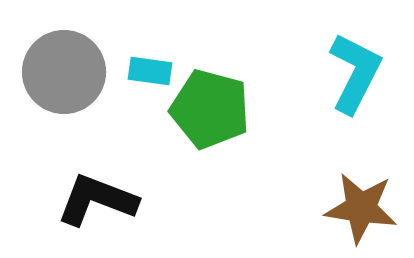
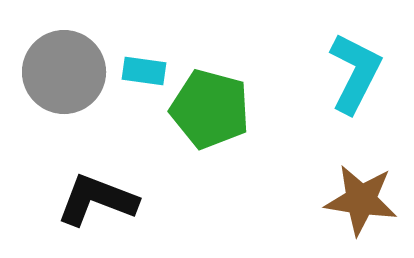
cyan rectangle: moved 6 px left
brown star: moved 8 px up
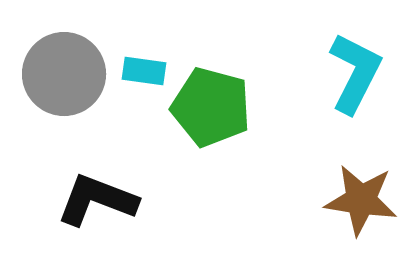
gray circle: moved 2 px down
green pentagon: moved 1 px right, 2 px up
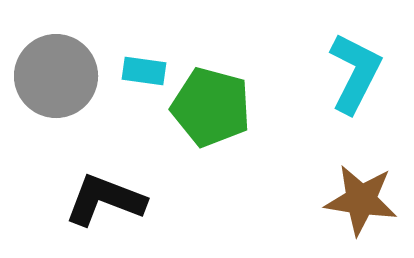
gray circle: moved 8 px left, 2 px down
black L-shape: moved 8 px right
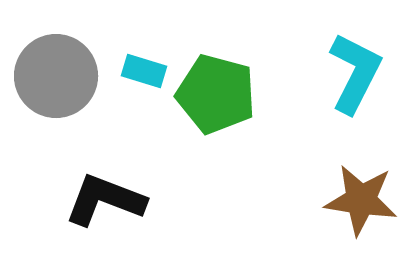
cyan rectangle: rotated 9 degrees clockwise
green pentagon: moved 5 px right, 13 px up
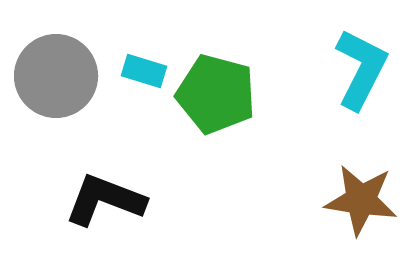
cyan L-shape: moved 6 px right, 4 px up
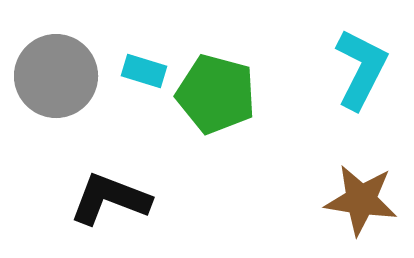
black L-shape: moved 5 px right, 1 px up
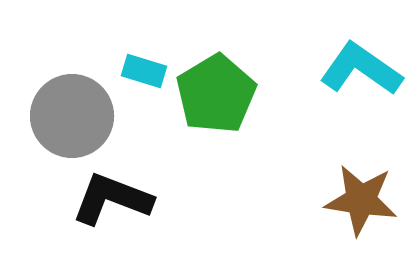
cyan L-shape: rotated 82 degrees counterclockwise
gray circle: moved 16 px right, 40 px down
green pentagon: rotated 26 degrees clockwise
black L-shape: moved 2 px right
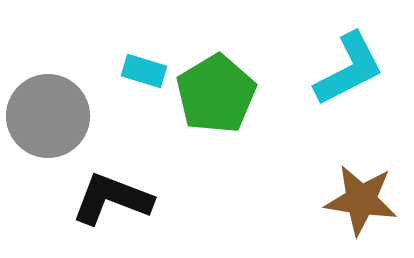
cyan L-shape: moved 12 px left; rotated 118 degrees clockwise
gray circle: moved 24 px left
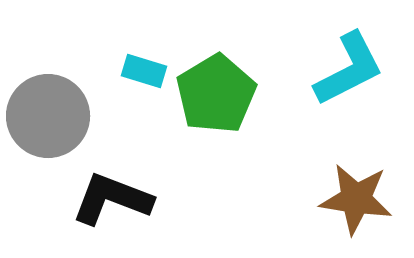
brown star: moved 5 px left, 1 px up
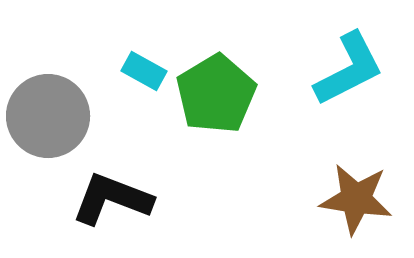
cyan rectangle: rotated 12 degrees clockwise
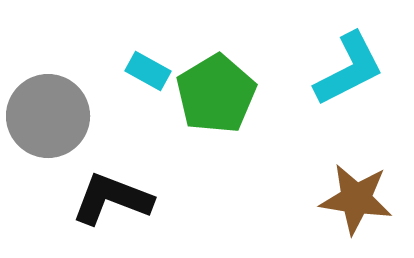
cyan rectangle: moved 4 px right
